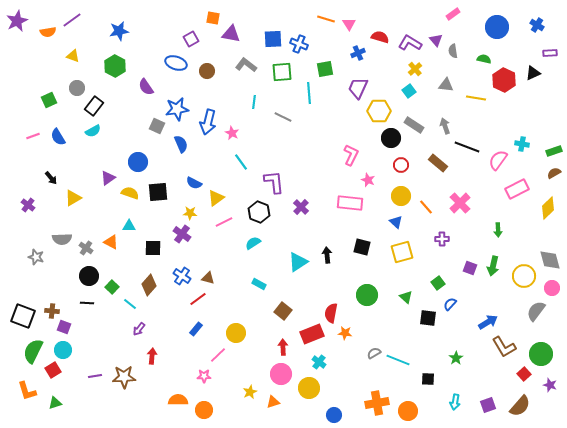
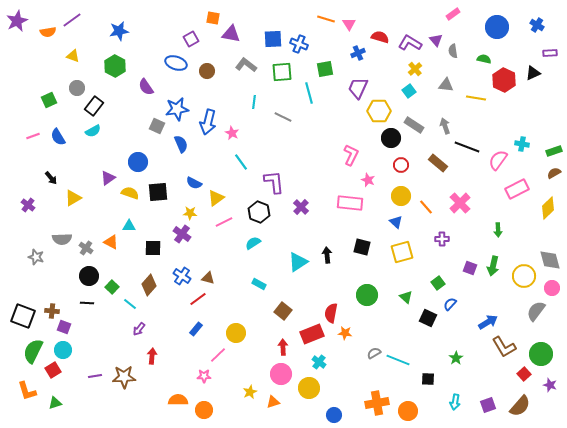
cyan line at (309, 93): rotated 10 degrees counterclockwise
black square at (428, 318): rotated 18 degrees clockwise
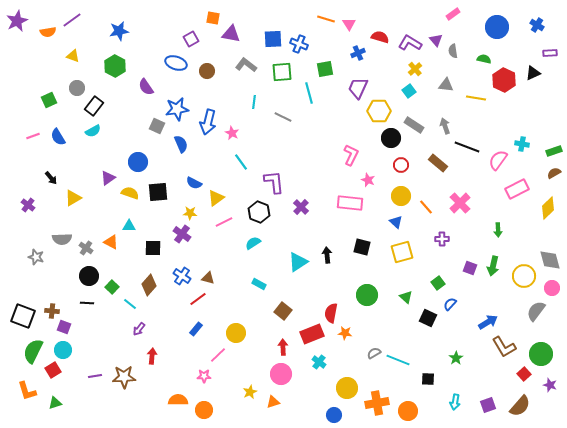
yellow circle at (309, 388): moved 38 px right
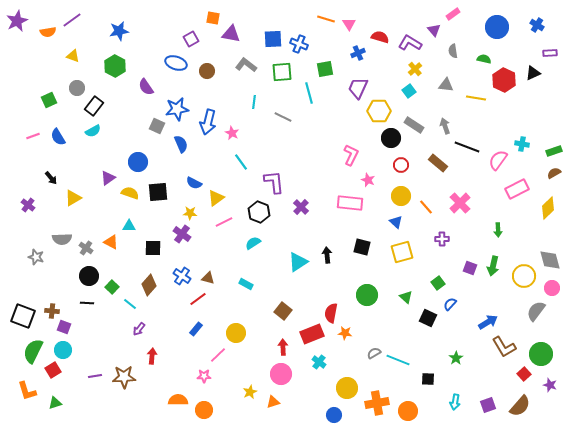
purple triangle at (436, 40): moved 2 px left, 10 px up
cyan rectangle at (259, 284): moved 13 px left
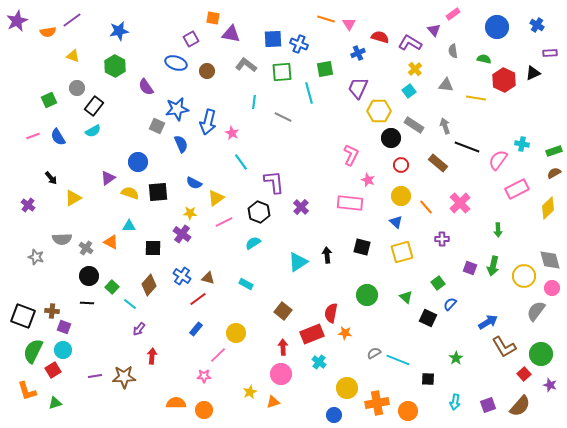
orange semicircle at (178, 400): moved 2 px left, 3 px down
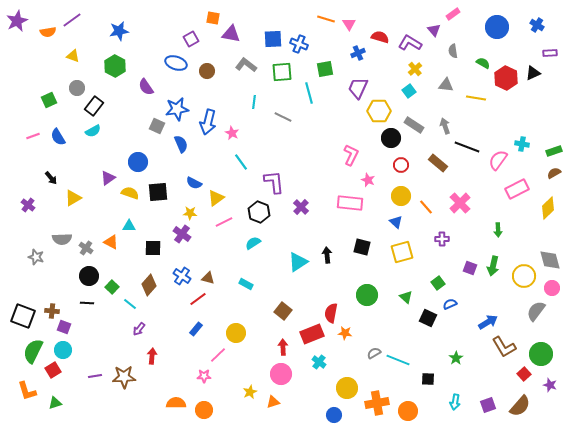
green semicircle at (484, 59): moved 1 px left, 4 px down; rotated 16 degrees clockwise
red hexagon at (504, 80): moved 2 px right, 2 px up
blue semicircle at (450, 304): rotated 24 degrees clockwise
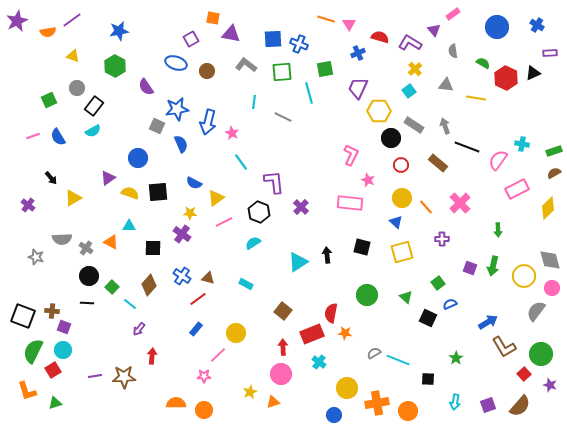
blue circle at (138, 162): moved 4 px up
yellow circle at (401, 196): moved 1 px right, 2 px down
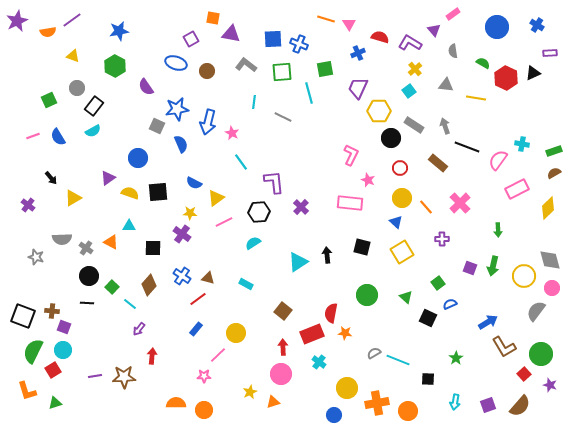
red circle at (401, 165): moved 1 px left, 3 px down
black hexagon at (259, 212): rotated 25 degrees counterclockwise
yellow square at (402, 252): rotated 15 degrees counterclockwise
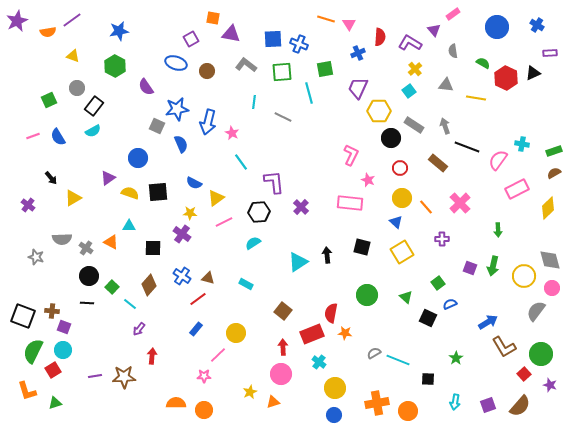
red semicircle at (380, 37): rotated 78 degrees clockwise
yellow circle at (347, 388): moved 12 px left
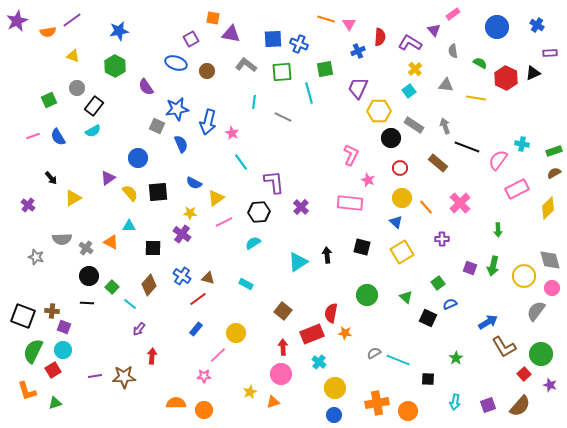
blue cross at (358, 53): moved 2 px up
green semicircle at (483, 63): moved 3 px left
yellow semicircle at (130, 193): rotated 30 degrees clockwise
